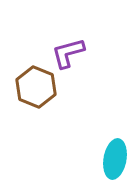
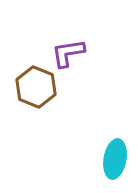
purple L-shape: rotated 6 degrees clockwise
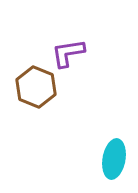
cyan ellipse: moved 1 px left
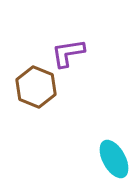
cyan ellipse: rotated 39 degrees counterclockwise
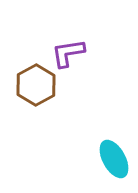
brown hexagon: moved 2 px up; rotated 9 degrees clockwise
